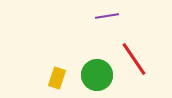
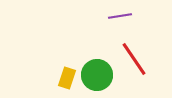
purple line: moved 13 px right
yellow rectangle: moved 10 px right
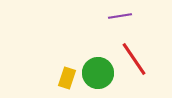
green circle: moved 1 px right, 2 px up
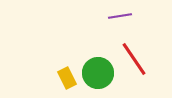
yellow rectangle: rotated 45 degrees counterclockwise
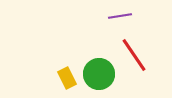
red line: moved 4 px up
green circle: moved 1 px right, 1 px down
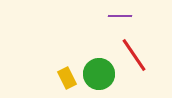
purple line: rotated 10 degrees clockwise
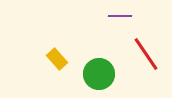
red line: moved 12 px right, 1 px up
yellow rectangle: moved 10 px left, 19 px up; rotated 15 degrees counterclockwise
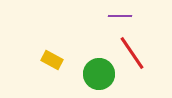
red line: moved 14 px left, 1 px up
yellow rectangle: moved 5 px left, 1 px down; rotated 20 degrees counterclockwise
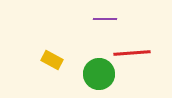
purple line: moved 15 px left, 3 px down
red line: rotated 60 degrees counterclockwise
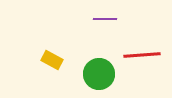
red line: moved 10 px right, 2 px down
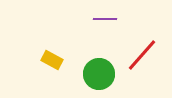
red line: rotated 45 degrees counterclockwise
